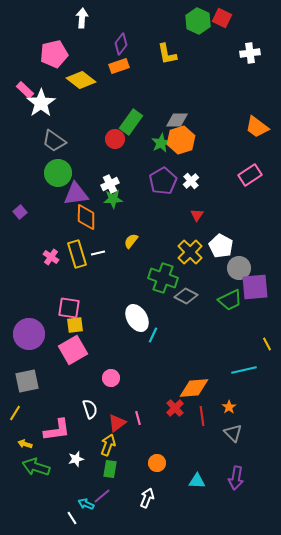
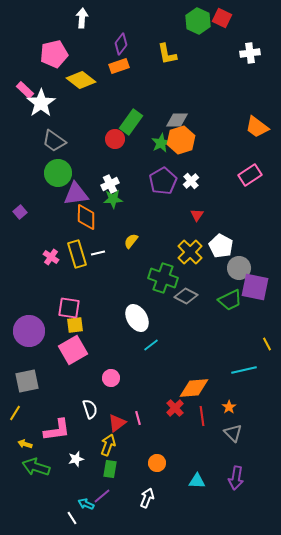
purple square at (255, 287): rotated 16 degrees clockwise
purple circle at (29, 334): moved 3 px up
cyan line at (153, 335): moved 2 px left, 10 px down; rotated 28 degrees clockwise
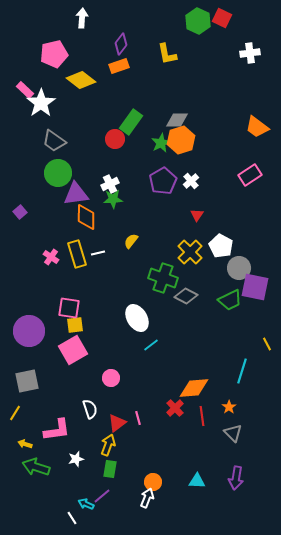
cyan line at (244, 370): moved 2 px left, 1 px down; rotated 60 degrees counterclockwise
orange circle at (157, 463): moved 4 px left, 19 px down
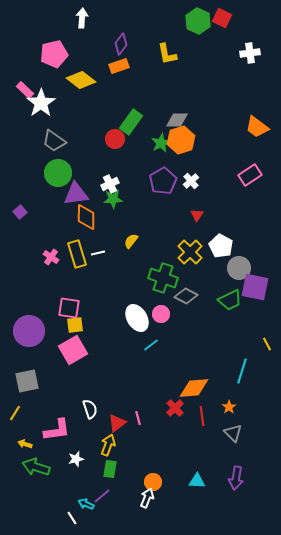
pink circle at (111, 378): moved 50 px right, 64 px up
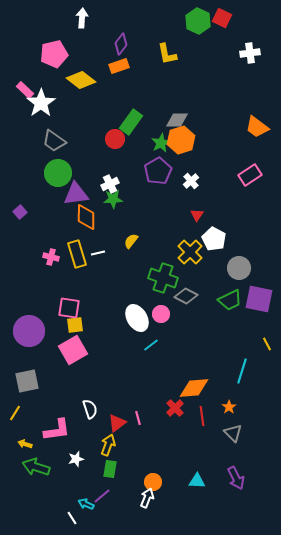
purple pentagon at (163, 181): moved 5 px left, 10 px up
white pentagon at (221, 246): moved 7 px left, 7 px up
pink cross at (51, 257): rotated 21 degrees counterclockwise
purple square at (255, 287): moved 4 px right, 12 px down
purple arrow at (236, 478): rotated 35 degrees counterclockwise
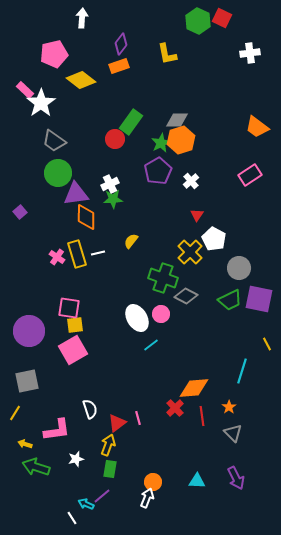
pink cross at (51, 257): moved 6 px right; rotated 21 degrees clockwise
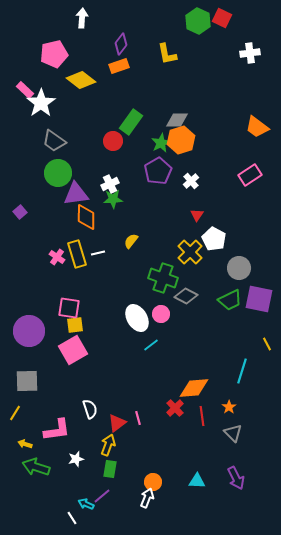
red circle at (115, 139): moved 2 px left, 2 px down
gray square at (27, 381): rotated 10 degrees clockwise
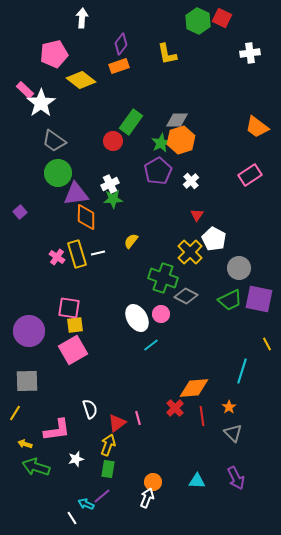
green rectangle at (110, 469): moved 2 px left
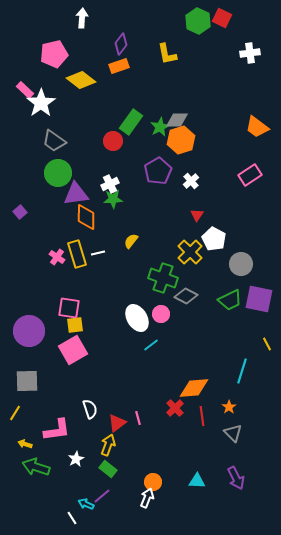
green star at (161, 143): moved 1 px left, 16 px up
gray circle at (239, 268): moved 2 px right, 4 px up
white star at (76, 459): rotated 14 degrees counterclockwise
green rectangle at (108, 469): rotated 60 degrees counterclockwise
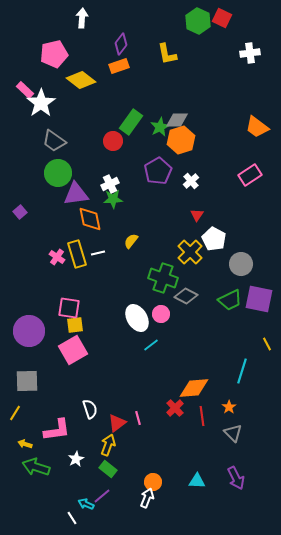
orange diamond at (86, 217): moved 4 px right, 2 px down; rotated 12 degrees counterclockwise
